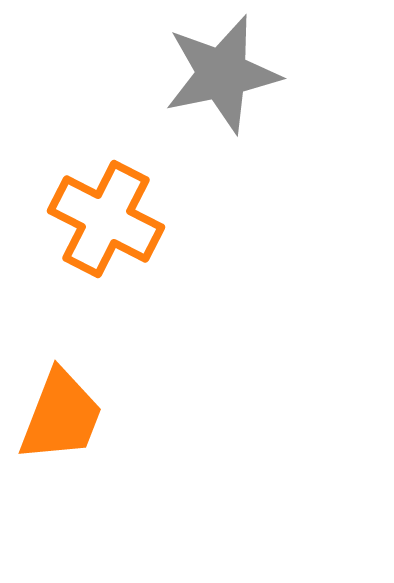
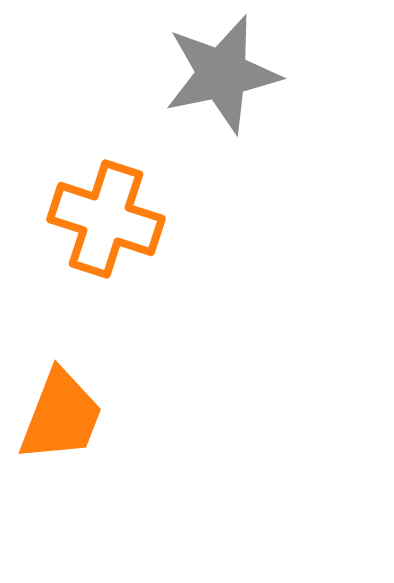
orange cross: rotated 9 degrees counterclockwise
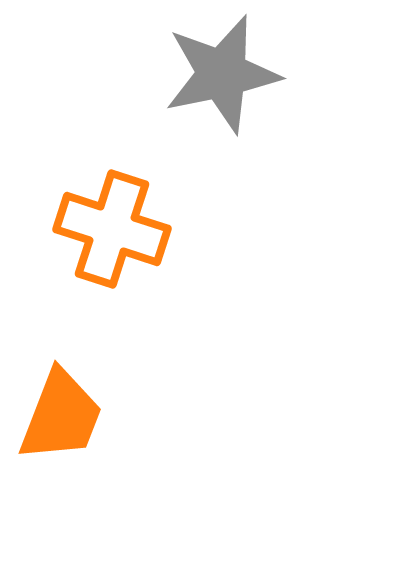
orange cross: moved 6 px right, 10 px down
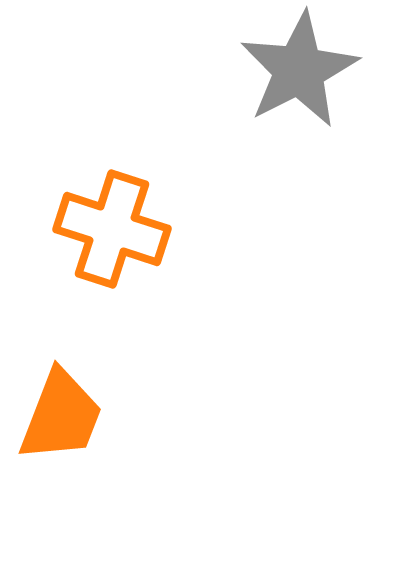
gray star: moved 77 px right, 4 px up; rotated 15 degrees counterclockwise
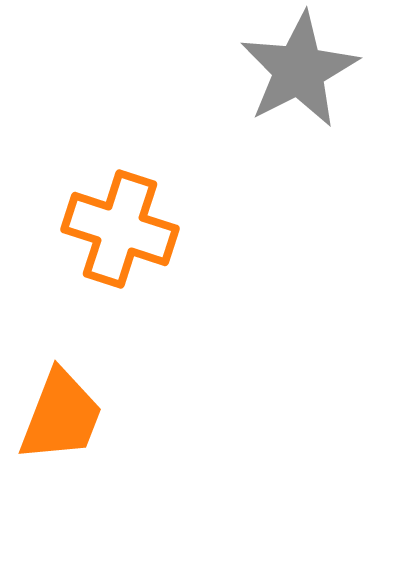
orange cross: moved 8 px right
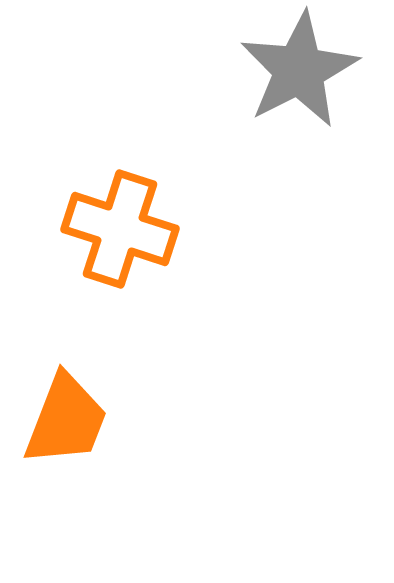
orange trapezoid: moved 5 px right, 4 px down
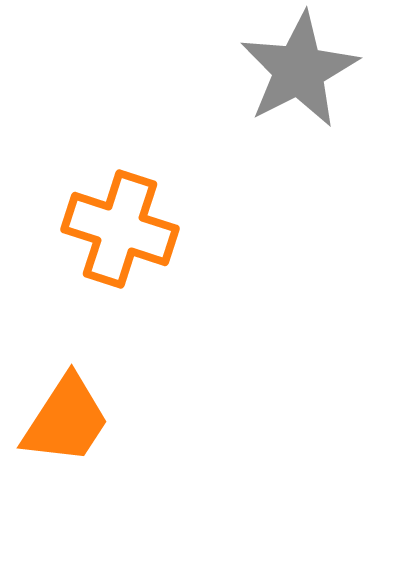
orange trapezoid: rotated 12 degrees clockwise
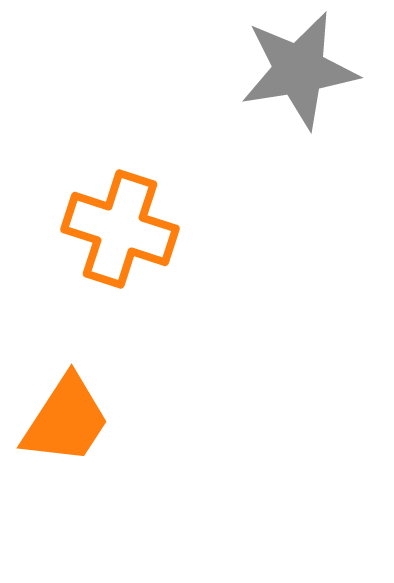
gray star: rotated 18 degrees clockwise
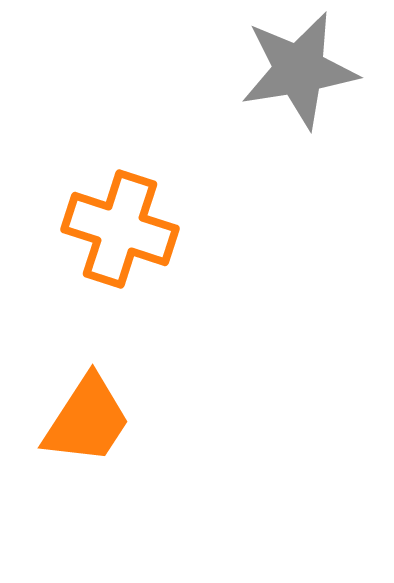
orange trapezoid: moved 21 px right
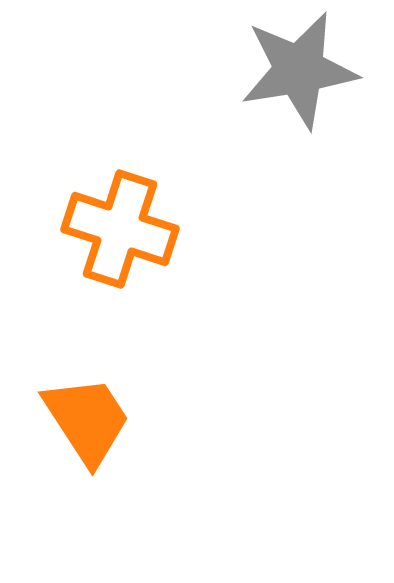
orange trapezoid: rotated 66 degrees counterclockwise
